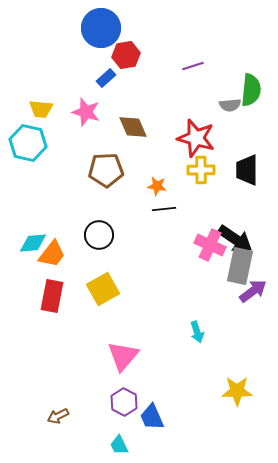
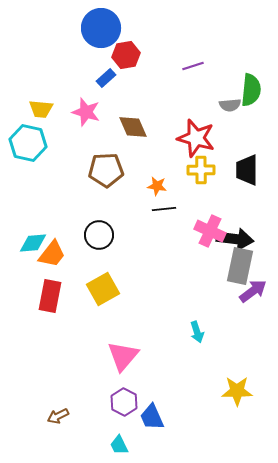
black arrow: rotated 27 degrees counterclockwise
pink cross: moved 14 px up
red rectangle: moved 2 px left
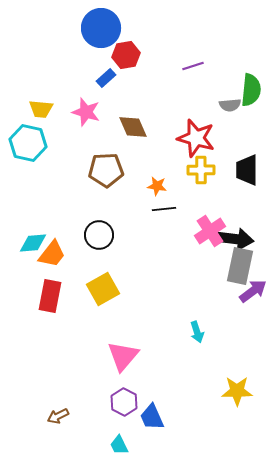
pink cross: rotated 32 degrees clockwise
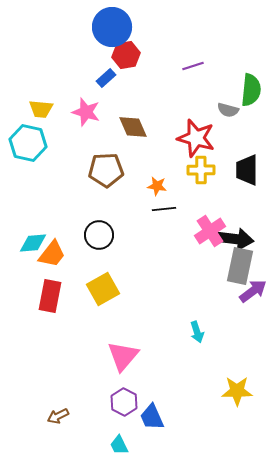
blue circle: moved 11 px right, 1 px up
gray semicircle: moved 2 px left, 5 px down; rotated 20 degrees clockwise
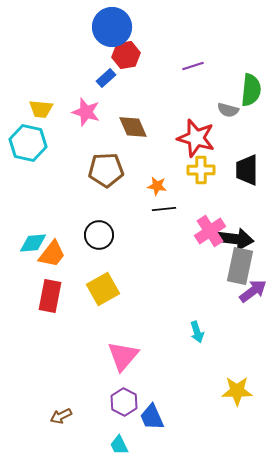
brown arrow: moved 3 px right
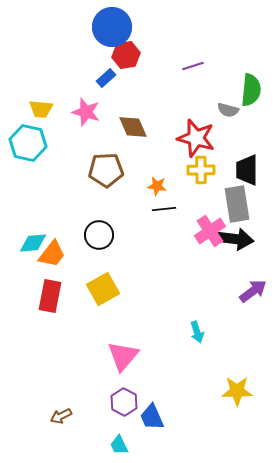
gray rectangle: moved 3 px left, 62 px up; rotated 21 degrees counterclockwise
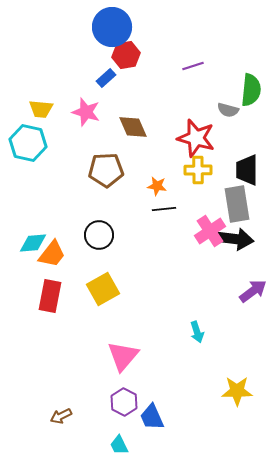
yellow cross: moved 3 px left
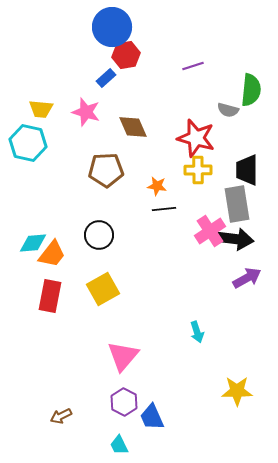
purple arrow: moved 6 px left, 13 px up; rotated 8 degrees clockwise
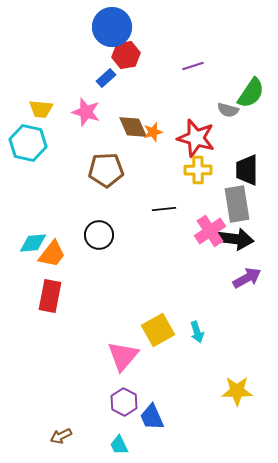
green semicircle: moved 3 px down; rotated 28 degrees clockwise
orange star: moved 4 px left, 54 px up; rotated 24 degrees counterclockwise
yellow square: moved 55 px right, 41 px down
brown arrow: moved 20 px down
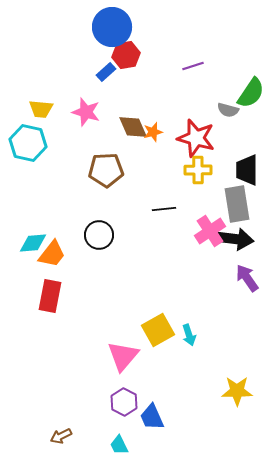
blue rectangle: moved 6 px up
purple arrow: rotated 96 degrees counterclockwise
cyan arrow: moved 8 px left, 3 px down
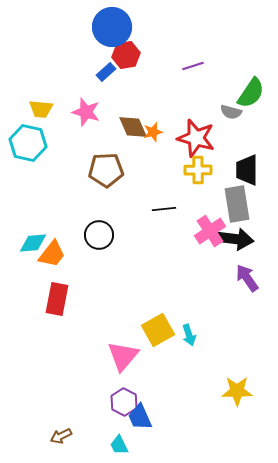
gray semicircle: moved 3 px right, 2 px down
red rectangle: moved 7 px right, 3 px down
blue trapezoid: moved 12 px left
